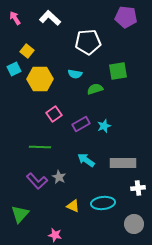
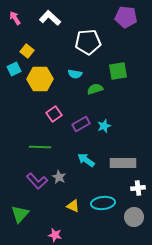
gray circle: moved 7 px up
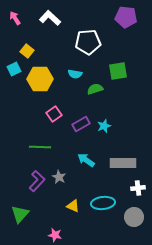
purple L-shape: rotated 95 degrees counterclockwise
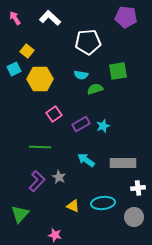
cyan semicircle: moved 6 px right, 1 px down
cyan star: moved 1 px left
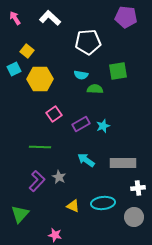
green semicircle: rotated 21 degrees clockwise
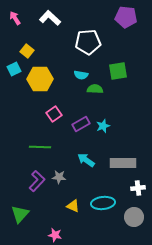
gray star: rotated 24 degrees counterclockwise
